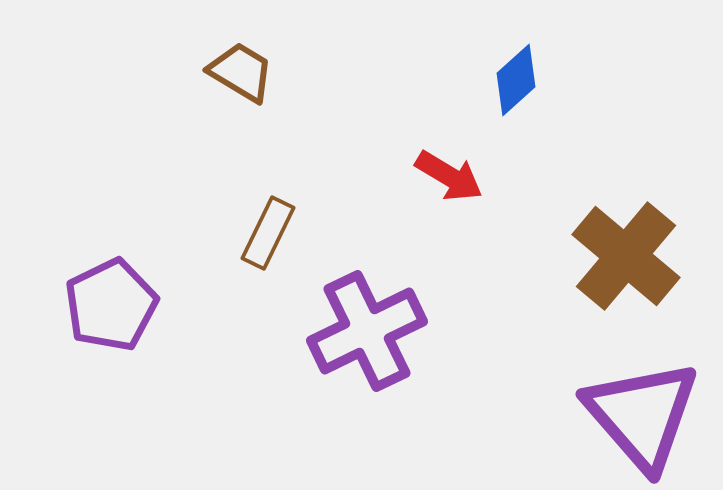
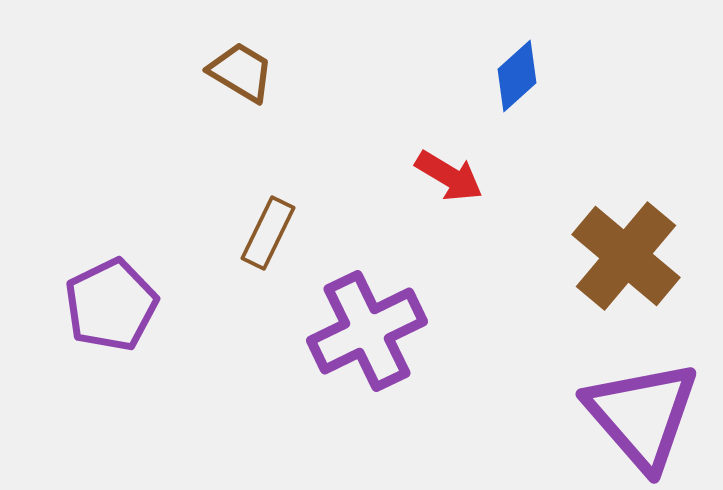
blue diamond: moved 1 px right, 4 px up
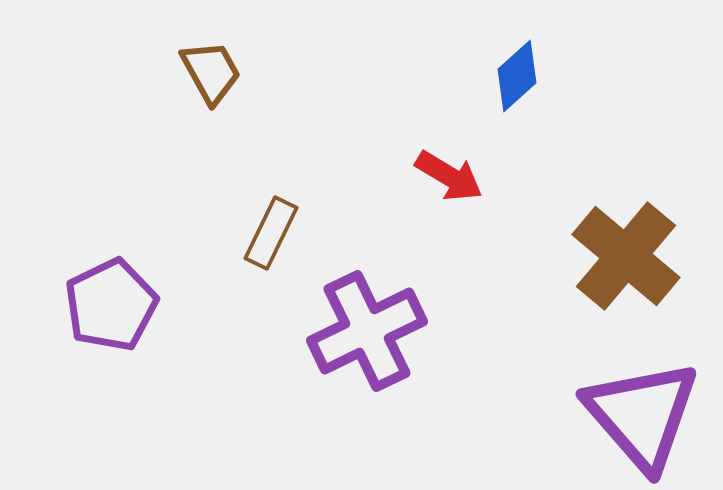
brown trapezoid: moved 30 px left; rotated 30 degrees clockwise
brown rectangle: moved 3 px right
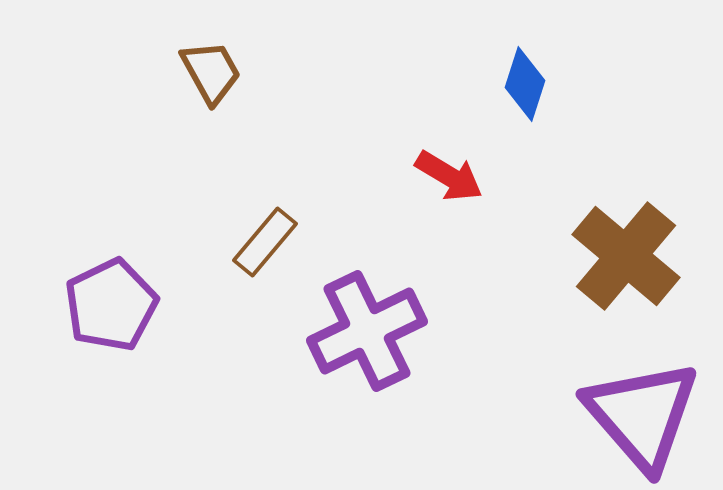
blue diamond: moved 8 px right, 8 px down; rotated 30 degrees counterclockwise
brown rectangle: moved 6 px left, 9 px down; rotated 14 degrees clockwise
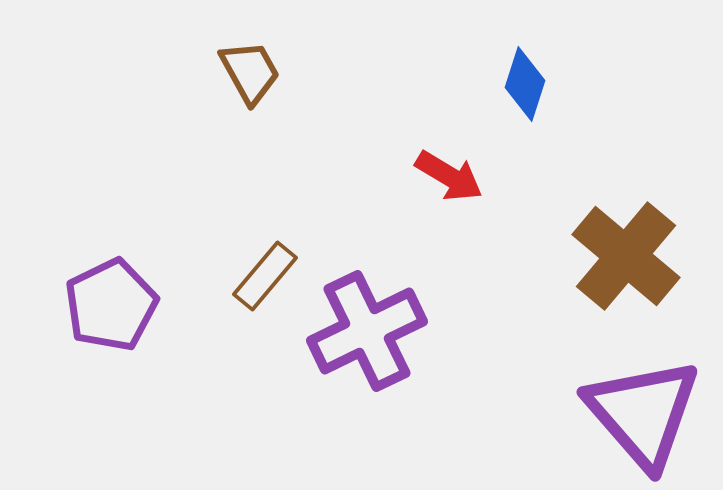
brown trapezoid: moved 39 px right
brown rectangle: moved 34 px down
purple triangle: moved 1 px right, 2 px up
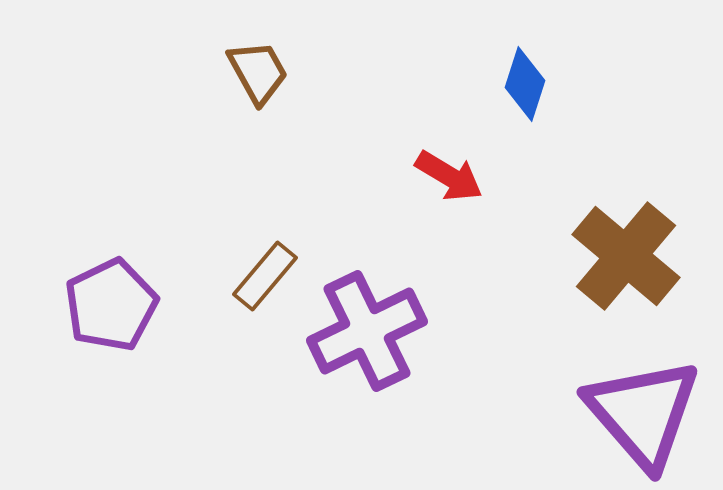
brown trapezoid: moved 8 px right
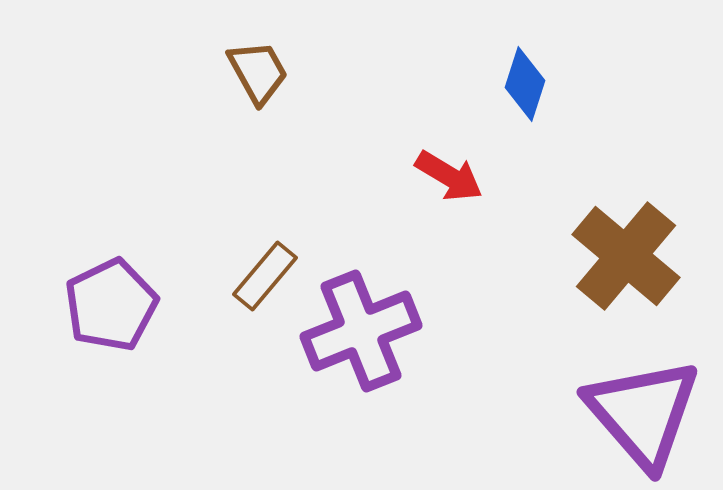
purple cross: moved 6 px left; rotated 4 degrees clockwise
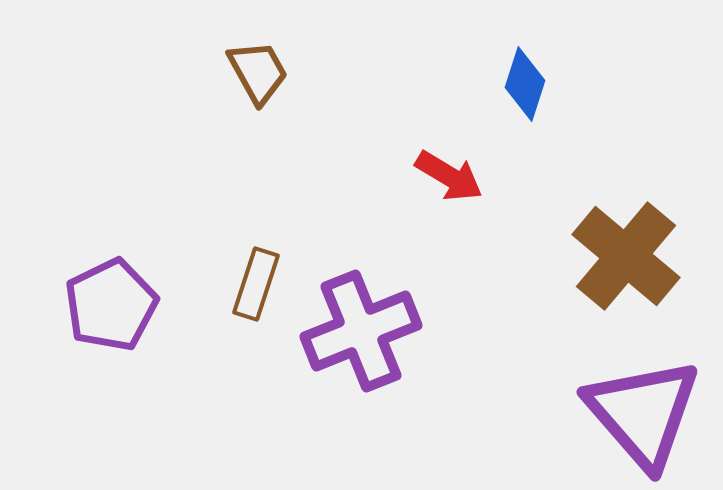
brown rectangle: moved 9 px left, 8 px down; rotated 22 degrees counterclockwise
